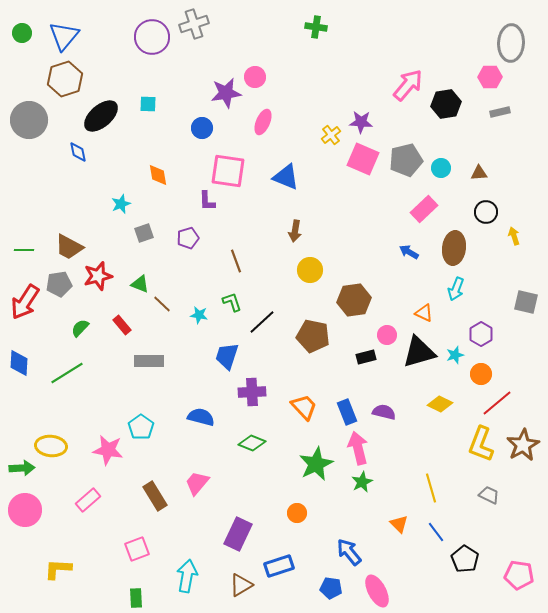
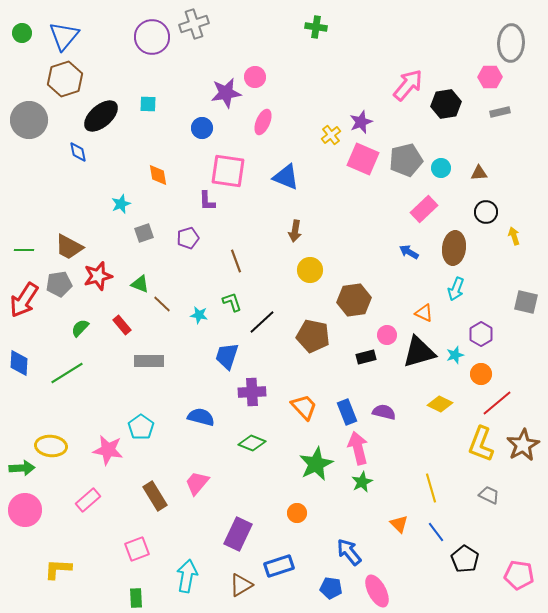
purple star at (361, 122): rotated 25 degrees counterclockwise
red arrow at (25, 302): moved 1 px left, 2 px up
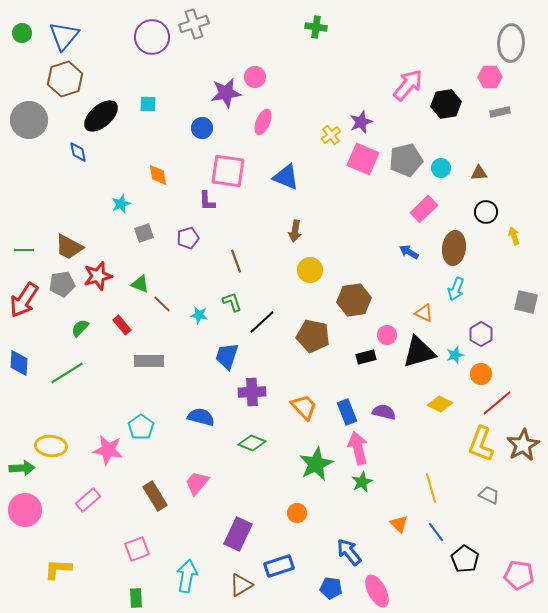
gray pentagon at (59, 284): moved 3 px right
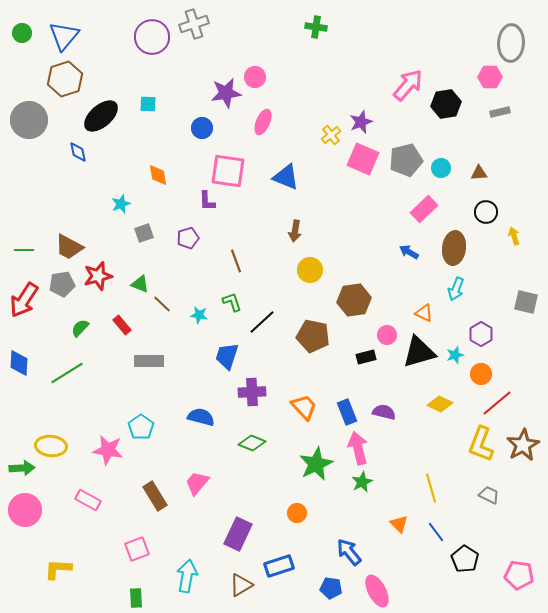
pink rectangle at (88, 500): rotated 70 degrees clockwise
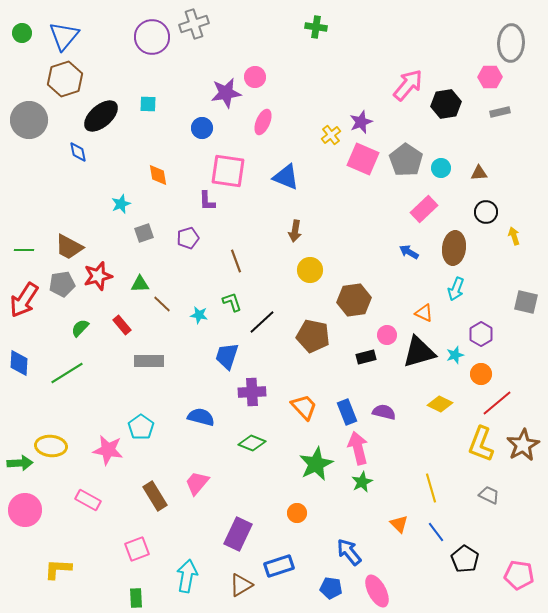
gray pentagon at (406, 160): rotated 24 degrees counterclockwise
green triangle at (140, 284): rotated 24 degrees counterclockwise
green arrow at (22, 468): moved 2 px left, 5 px up
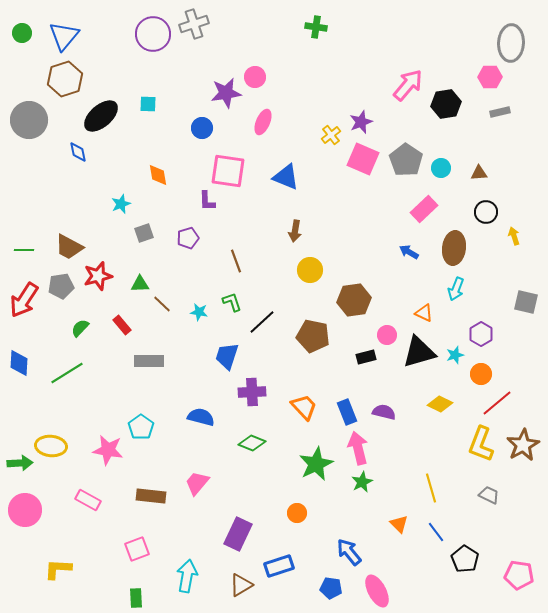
purple circle at (152, 37): moved 1 px right, 3 px up
gray pentagon at (62, 284): moved 1 px left, 2 px down
cyan star at (199, 315): moved 3 px up
brown rectangle at (155, 496): moved 4 px left; rotated 52 degrees counterclockwise
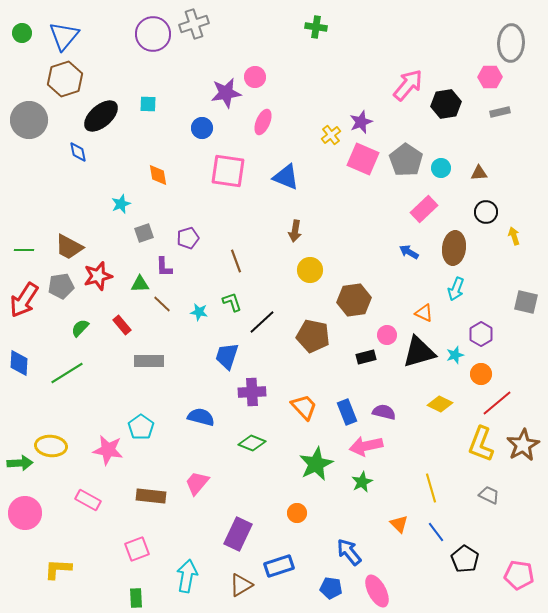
purple L-shape at (207, 201): moved 43 px left, 66 px down
pink arrow at (358, 448): moved 8 px right, 2 px up; rotated 88 degrees counterclockwise
pink circle at (25, 510): moved 3 px down
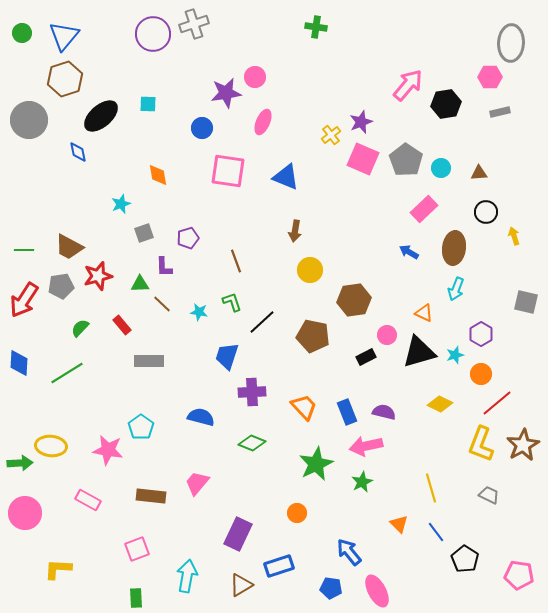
black rectangle at (366, 357): rotated 12 degrees counterclockwise
